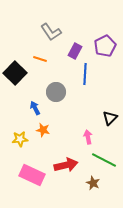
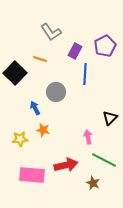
pink rectangle: rotated 20 degrees counterclockwise
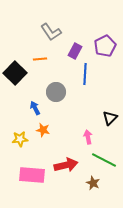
orange line: rotated 24 degrees counterclockwise
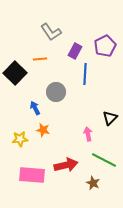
pink arrow: moved 3 px up
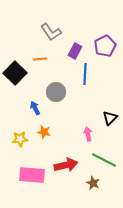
orange star: moved 1 px right, 2 px down
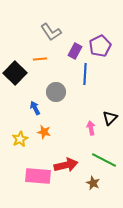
purple pentagon: moved 5 px left
pink arrow: moved 3 px right, 6 px up
yellow star: rotated 21 degrees counterclockwise
pink rectangle: moved 6 px right, 1 px down
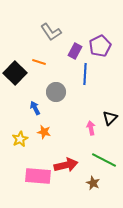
orange line: moved 1 px left, 3 px down; rotated 24 degrees clockwise
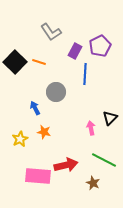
black square: moved 11 px up
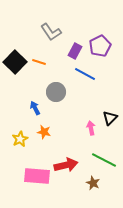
blue line: rotated 65 degrees counterclockwise
pink rectangle: moved 1 px left
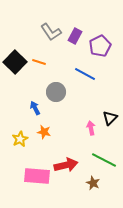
purple rectangle: moved 15 px up
